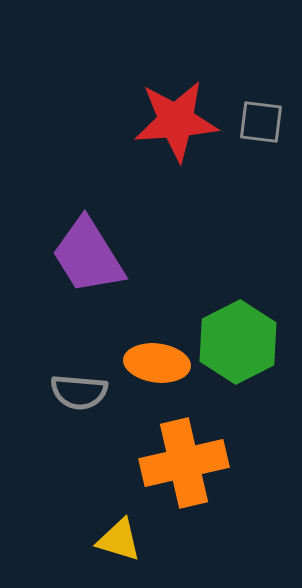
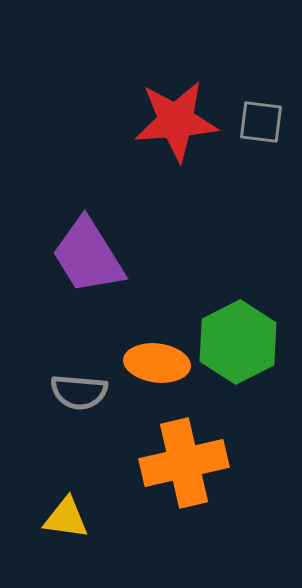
yellow triangle: moved 53 px left, 22 px up; rotated 9 degrees counterclockwise
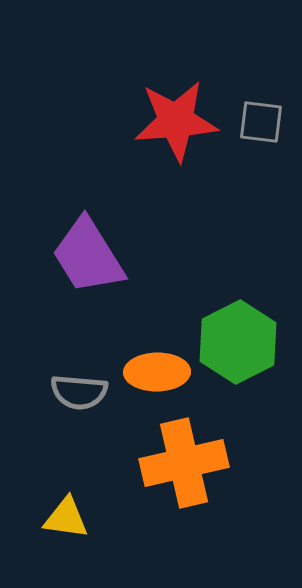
orange ellipse: moved 9 px down; rotated 8 degrees counterclockwise
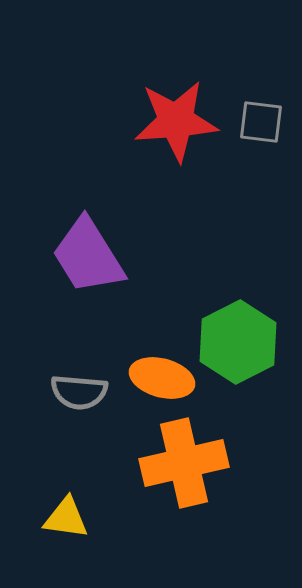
orange ellipse: moved 5 px right, 6 px down; rotated 16 degrees clockwise
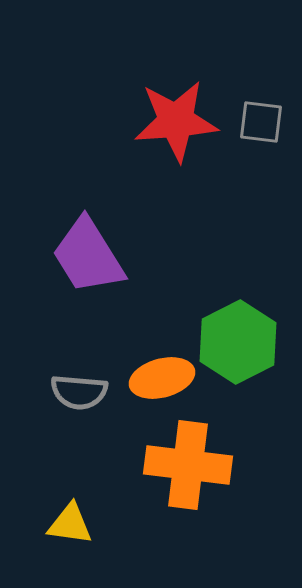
orange ellipse: rotated 30 degrees counterclockwise
orange cross: moved 4 px right, 2 px down; rotated 20 degrees clockwise
yellow triangle: moved 4 px right, 6 px down
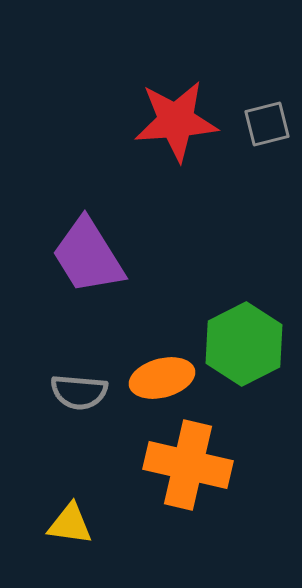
gray square: moved 6 px right, 2 px down; rotated 21 degrees counterclockwise
green hexagon: moved 6 px right, 2 px down
orange cross: rotated 6 degrees clockwise
